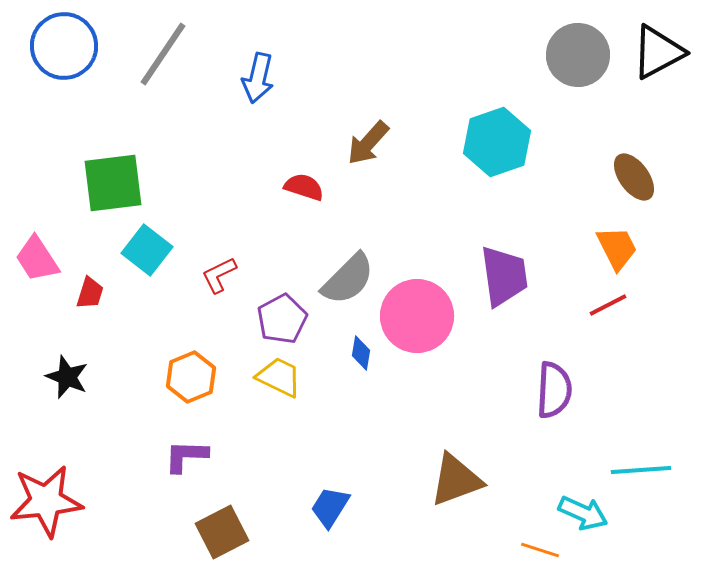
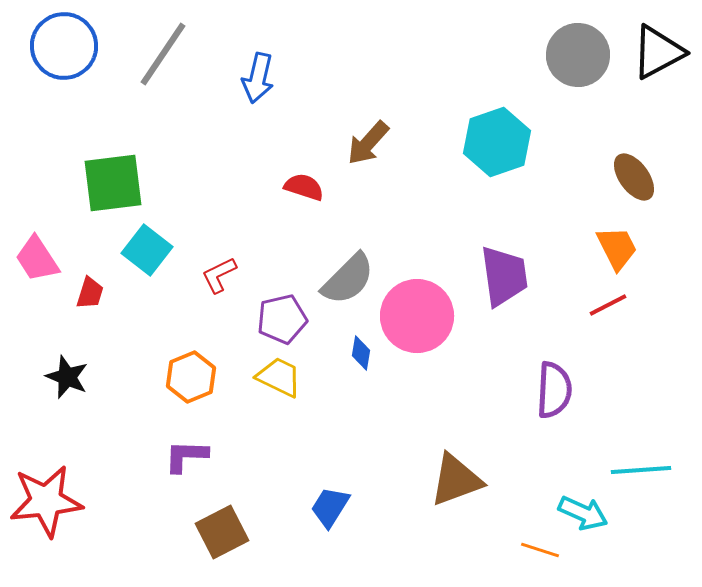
purple pentagon: rotated 15 degrees clockwise
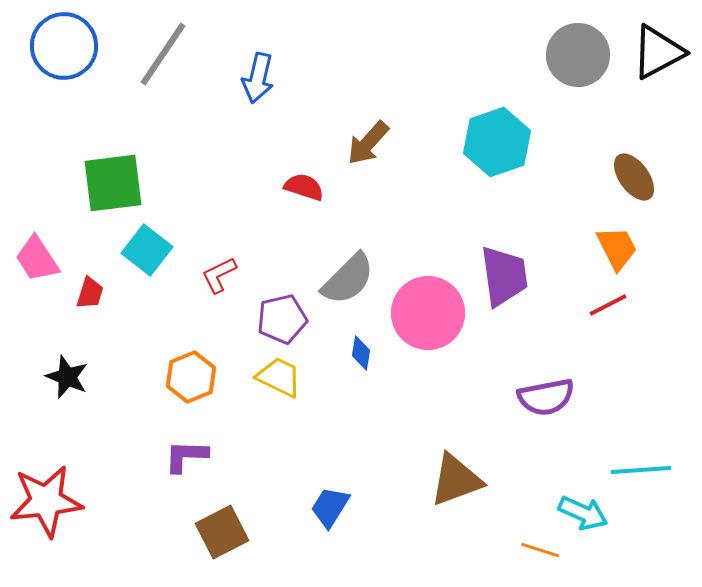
pink circle: moved 11 px right, 3 px up
purple semicircle: moved 8 px left, 7 px down; rotated 76 degrees clockwise
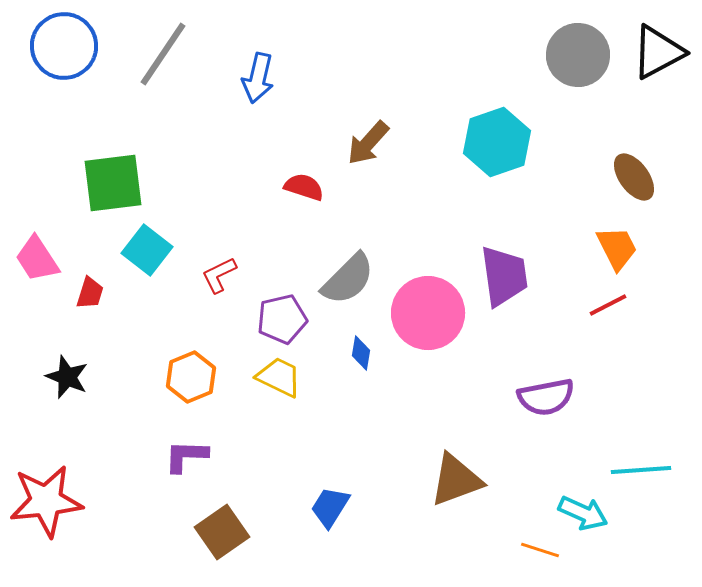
brown square: rotated 8 degrees counterclockwise
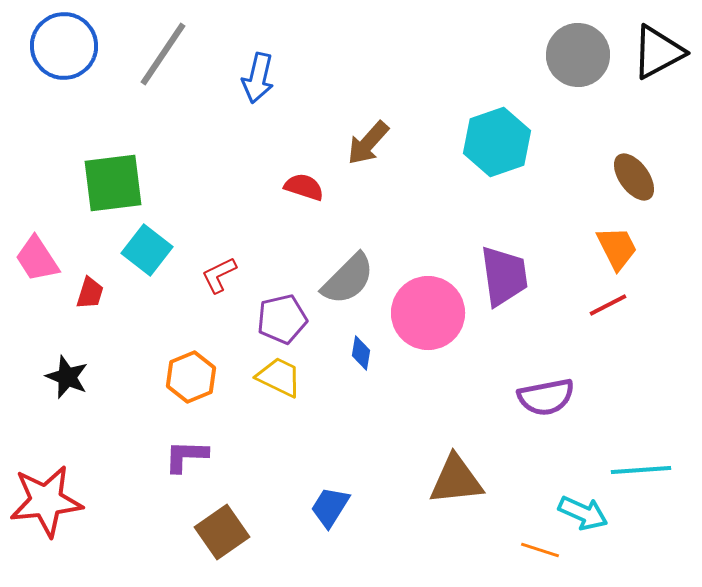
brown triangle: rotated 14 degrees clockwise
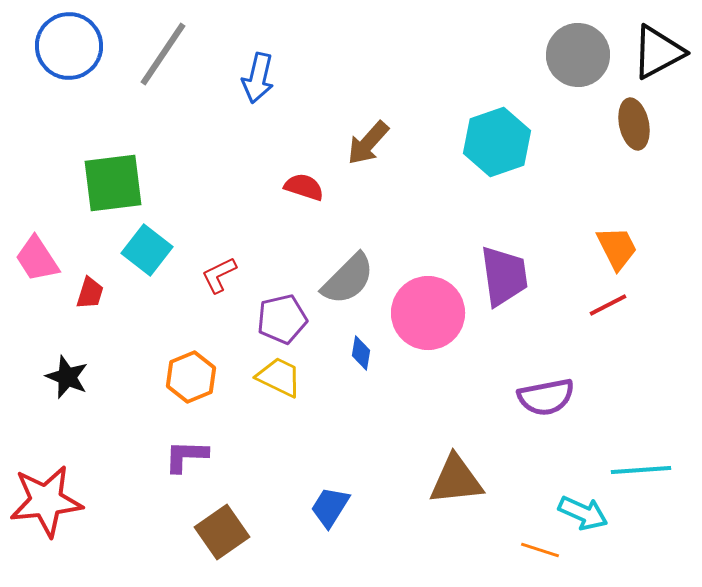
blue circle: moved 5 px right
brown ellipse: moved 53 px up; rotated 24 degrees clockwise
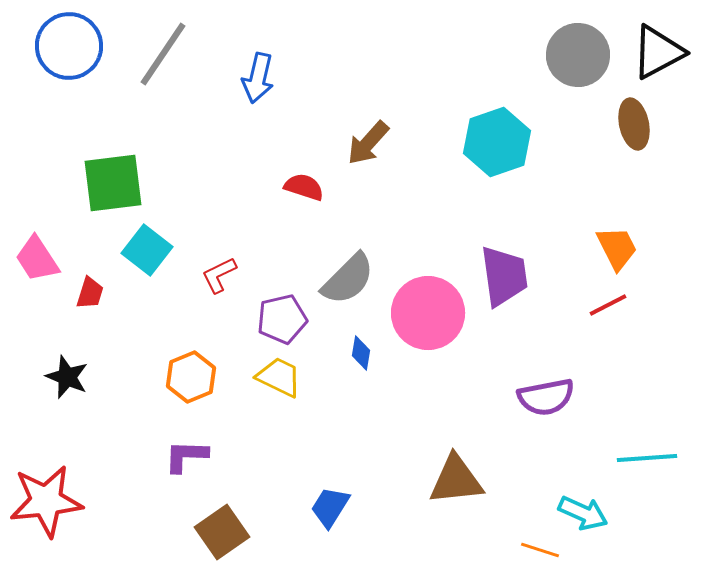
cyan line: moved 6 px right, 12 px up
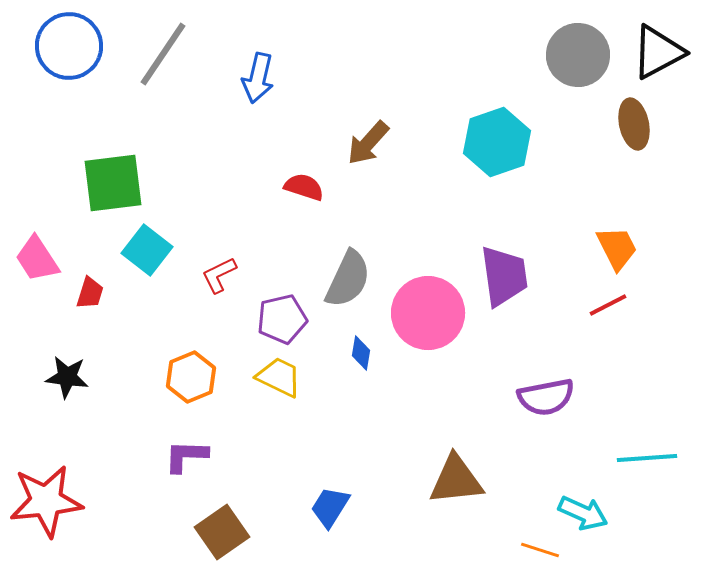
gray semicircle: rotated 20 degrees counterclockwise
black star: rotated 15 degrees counterclockwise
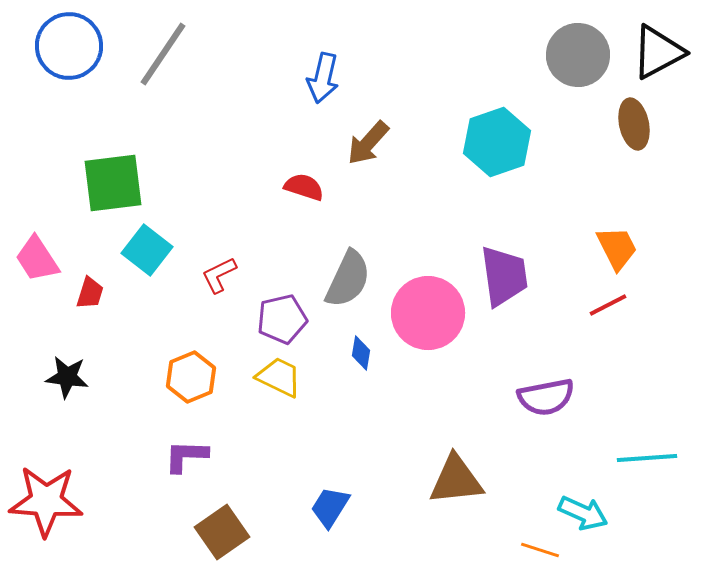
blue arrow: moved 65 px right
red star: rotated 10 degrees clockwise
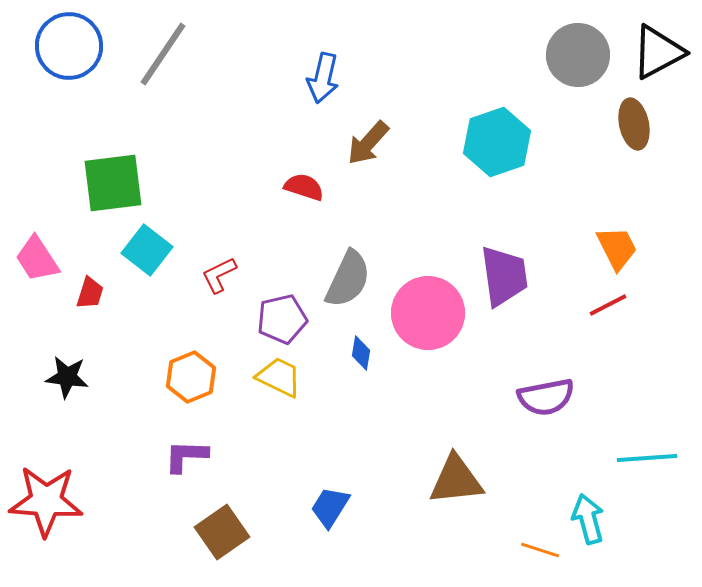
cyan arrow: moved 5 px right, 6 px down; rotated 129 degrees counterclockwise
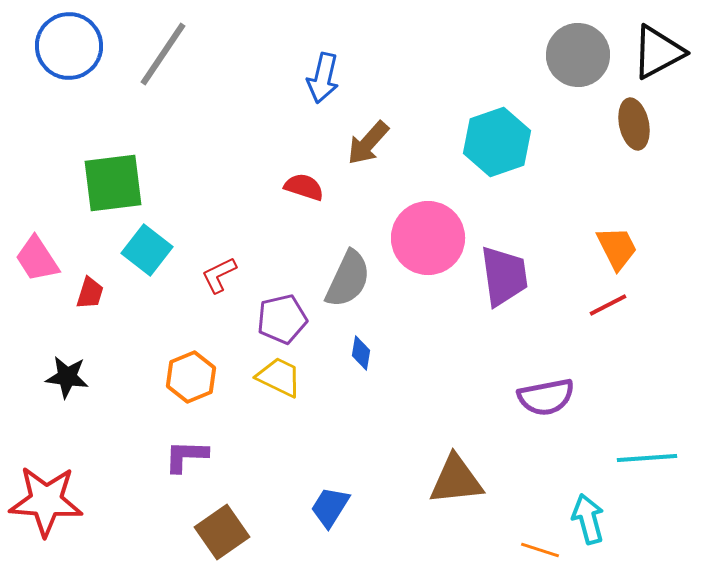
pink circle: moved 75 px up
